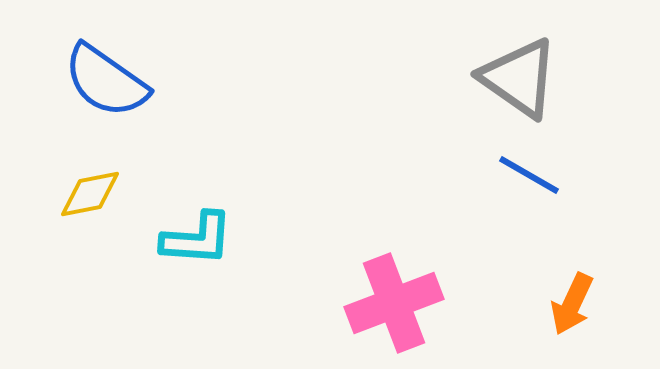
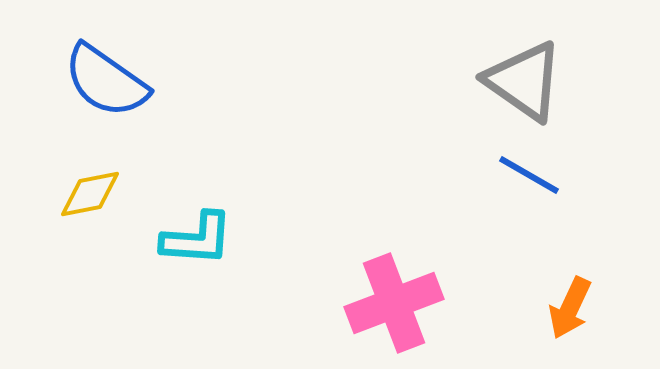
gray triangle: moved 5 px right, 3 px down
orange arrow: moved 2 px left, 4 px down
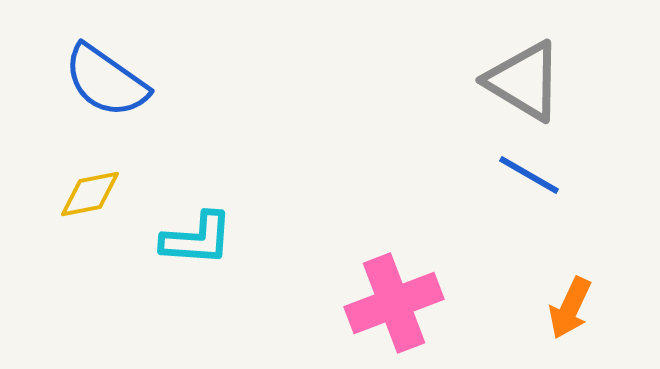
gray triangle: rotated 4 degrees counterclockwise
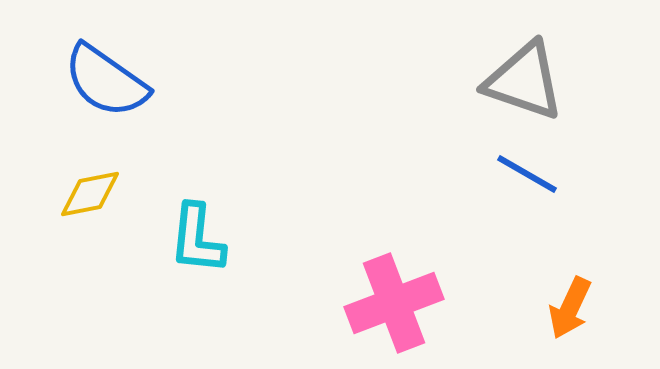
gray triangle: rotated 12 degrees counterclockwise
blue line: moved 2 px left, 1 px up
cyan L-shape: rotated 92 degrees clockwise
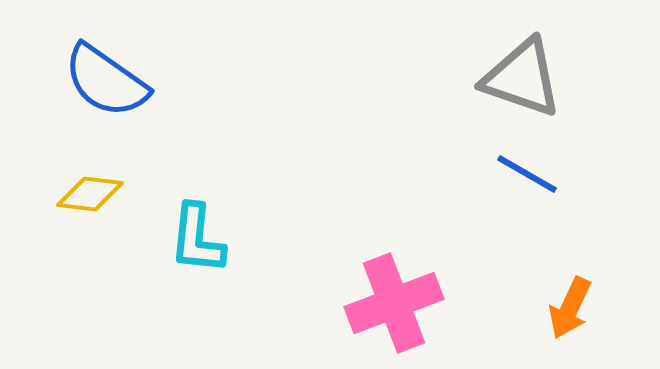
gray triangle: moved 2 px left, 3 px up
yellow diamond: rotated 18 degrees clockwise
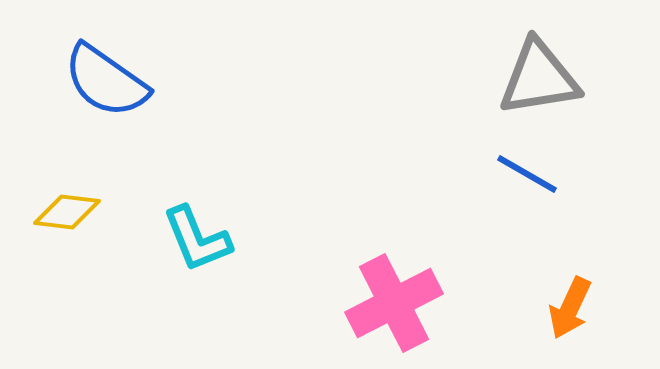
gray triangle: moved 17 px right; rotated 28 degrees counterclockwise
yellow diamond: moved 23 px left, 18 px down
cyan L-shape: rotated 28 degrees counterclockwise
pink cross: rotated 6 degrees counterclockwise
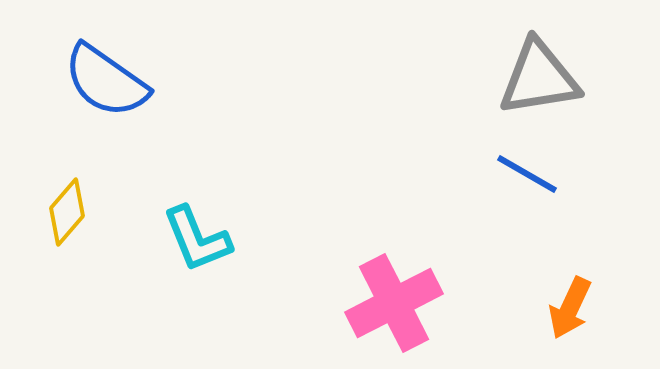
yellow diamond: rotated 56 degrees counterclockwise
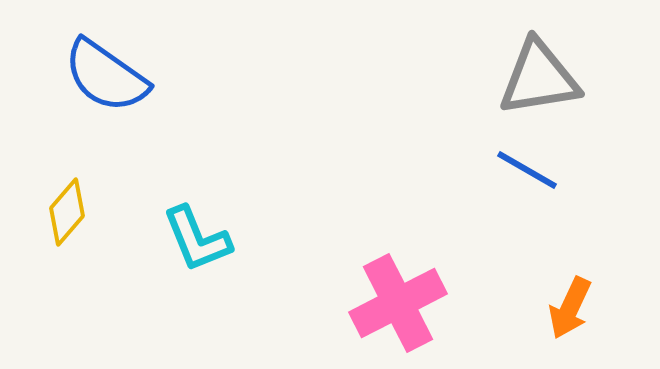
blue semicircle: moved 5 px up
blue line: moved 4 px up
pink cross: moved 4 px right
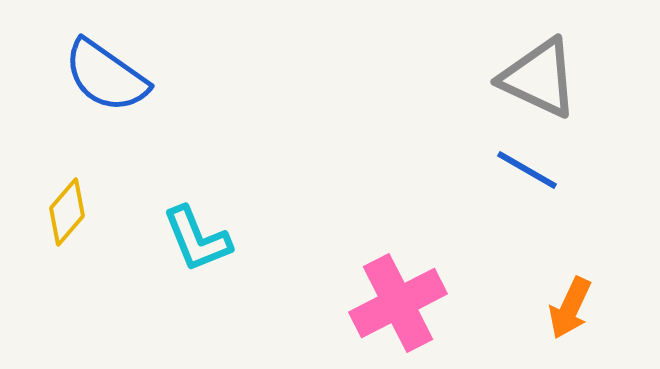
gray triangle: rotated 34 degrees clockwise
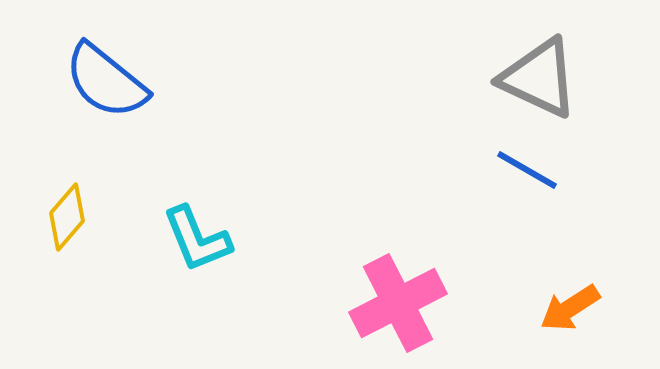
blue semicircle: moved 5 px down; rotated 4 degrees clockwise
yellow diamond: moved 5 px down
orange arrow: rotated 32 degrees clockwise
